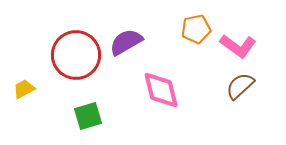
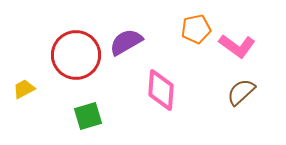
pink L-shape: moved 1 px left
brown semicircle: moved 1 px right, 6 px down
pink diamond: rotated 18 degrees clockwise
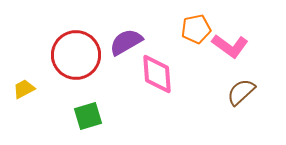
pink L-shape: moved 7 px left
pink diamond: moved 4 px left, 16 px up; rotated 9 degrees counterclockwise
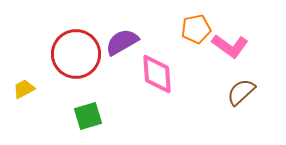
purple semicircle: moved 4 px left
red circle: moved 1 px up
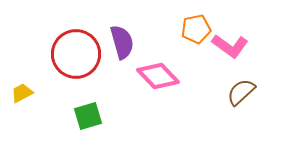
purple semicircle: rotated 104 degrees clockwise
pink diamond: moved 1 px right, 2 px down; rotated 39 degrees counterclockwise
yellow trapezoid: moved 2 px left, 4 px down
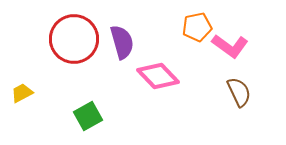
orange pentagon: moved 1 px right, 2 px up
red circle: moved 2 px left, 15 px up
brown semicircle: moved 2 px left; rotated 108 degrees clockwise
green square: rotated 12 degrees counterclockwise
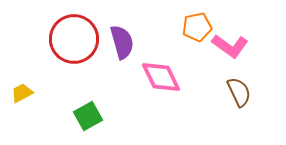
pink diamond: moved 3 px right, 1 px down; rotated 18 degrees clockwise
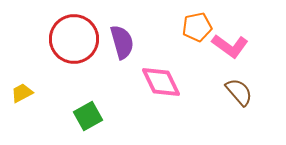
pink diamond: moved 5 px down
brown semicircle: rotated 16 degrees counterclockwise
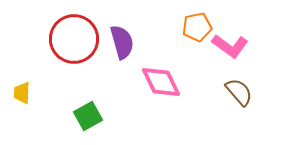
yellow trapezoid: rotated 60 degrees counterclockwise
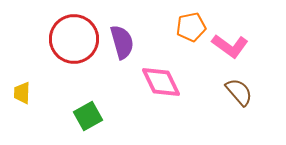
orange pentagon: moved 6 px left
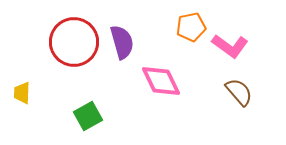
red circle: moved 3 px down
pink diamond: moved 1 px up
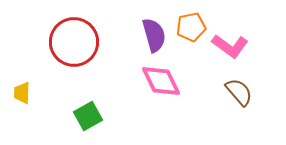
purple semicircle: moved 32 px right, 7 px up
